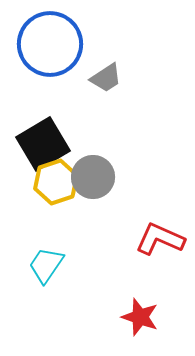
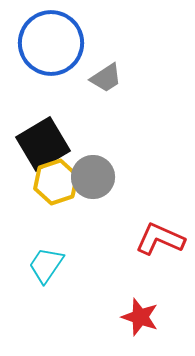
blue circle: moved 1 px right, 1 px up
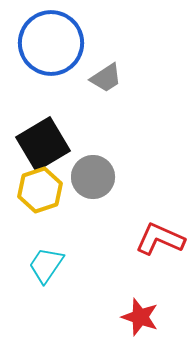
yellow hexagon: moved 16 px left, 8 px down
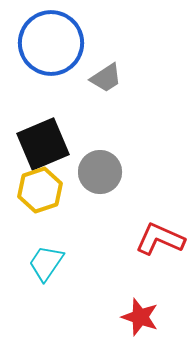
black square: rotated 8 degrees clockwise
gray circle: moved 7 px right, 5 px up
cyan trapezoid: moved 2 px up
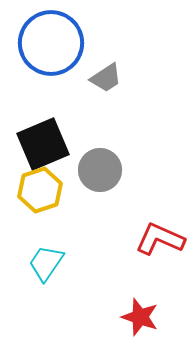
gray circle: moved 2 px up
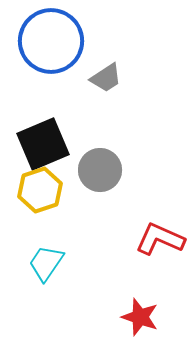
blue circle: moved 2 px up
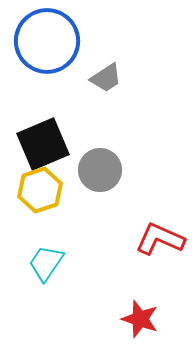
blue circle: moved 4 px left
red star: moved 2 px down
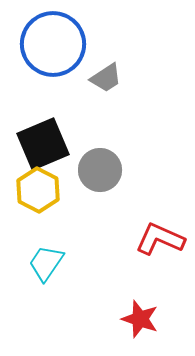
blue circle: moved 6 px right, 3 px down
yellow hexagon: moved 2 px left; rotated 15 degrees counterclockwise
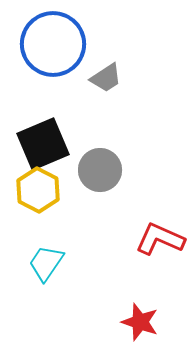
red star: moved 3 px down
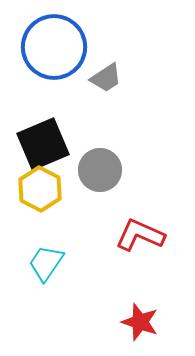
blue circle: moved 1 px right, 3 px down
yellow hexagon: moved 2 px right, 1 px up
red L-shape: moved 20 px left, 4 px up
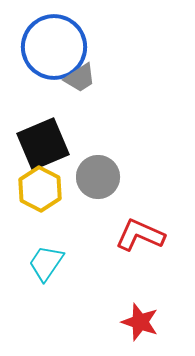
gray trapezoid: moved 26 px left
gray circle: moved 2 px left, 7 px down
